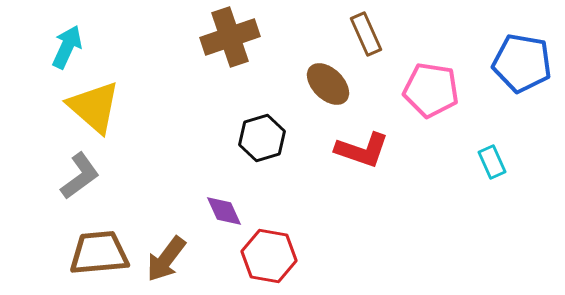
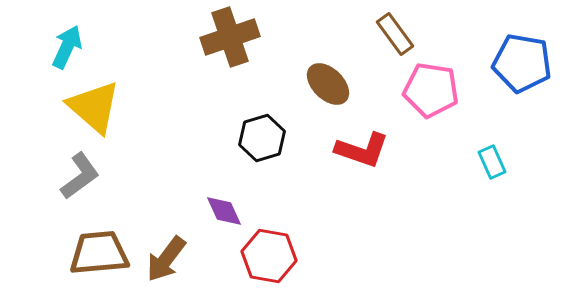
brown rectangle: moved 29 px right; rotated 12 degrees counterclockwise
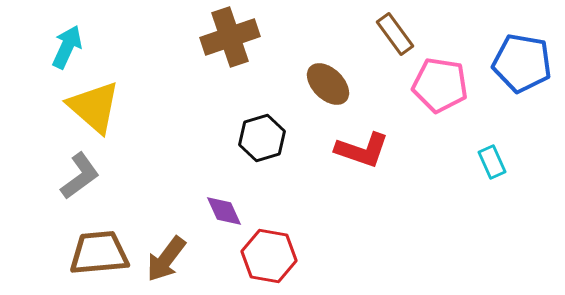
pink pentagon: moved 9 px right, 5 px up
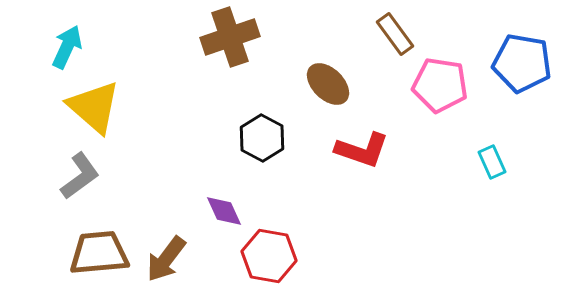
black hexagon: rotated 15 degrees counterclockwise
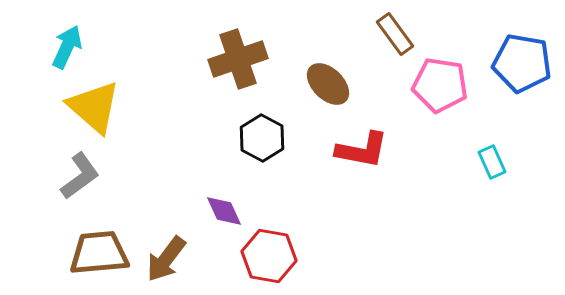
brown cross: moved 8 px right, 22 px down
red L-shape: rotated 8 degrees counterclockwise
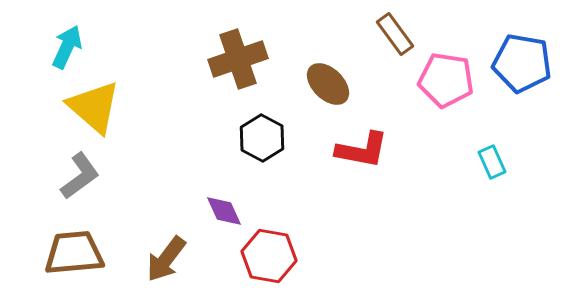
pink pentagon: moved 6 px right, 5 px up
brown trapezoid: moved 25 px left
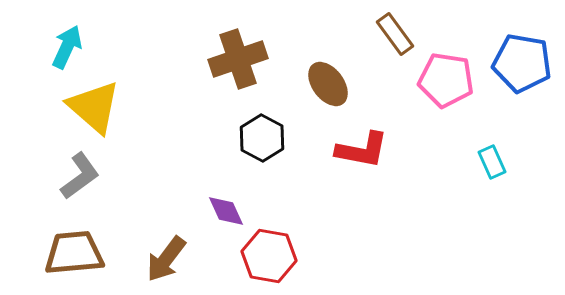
brown ellipse: rotated 9 degrees clockwise
purple diamond: moved 2 px right
